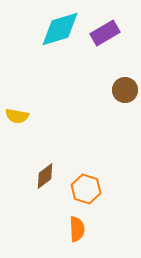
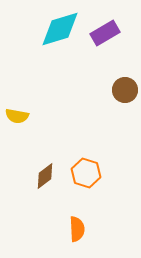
orange hexagon: moved 16 px up
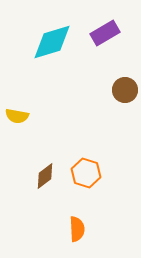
cyan diamond: moved 8 px left, 13 px down
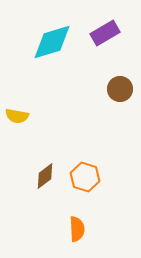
brown circle: moved 5 px left, 1 px up
orange hexagon: moved 1 px left, 4 px down
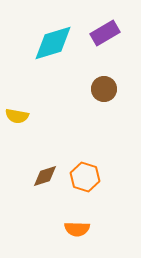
cyan diamond: moved 1 px right, 1 px down
brown circle: moved 16 px left
brown diamond: rotated 20 degrees clockwise
orange semicircle: rotated 95 degrees clockwise
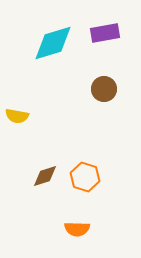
purple rectangle: rotated 20 degrees clockwise
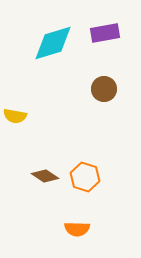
yellow semicircle: moved 2 px left
brown diamond: rotated 52 degrees clockwise
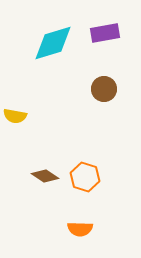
orange semicircle: moved 3 px right
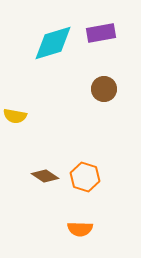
purple rectangle: moved 4 px left
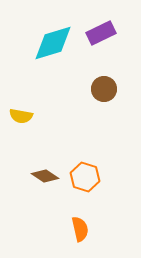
purple rectangle: rotated 16 degrees counterclockwise
yellow semicircle: moved 6 px right
orange semicircle: rotated 105 degrees counterclockwise
